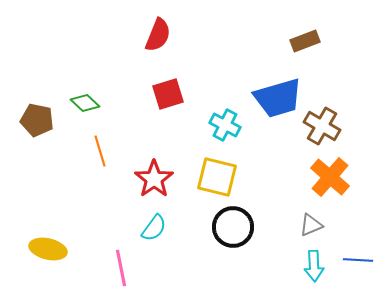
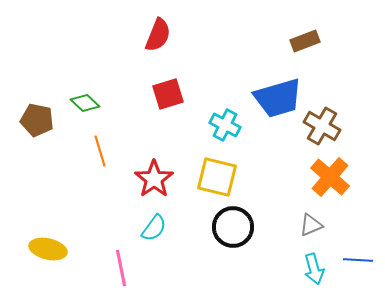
cyan arrow: moved 3 px down; rotated 12 degrees counterclockwise
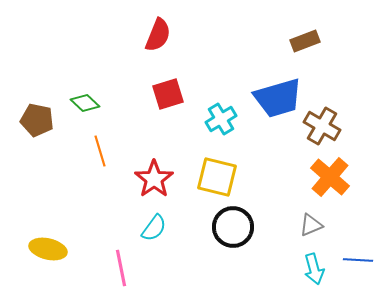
cyan cross: moved 4 px left, 6 px up; rotated 32 degrees clockwise
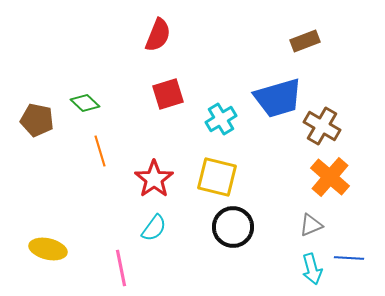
blue line: moved 9 px left, 2 px up
cyan arrow: moved 2 px left
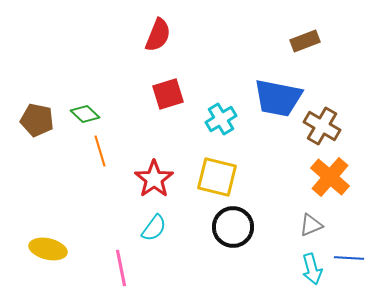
blue trapezoid: rotated 27 degrees clockwise
green diamond: moved 11 px down
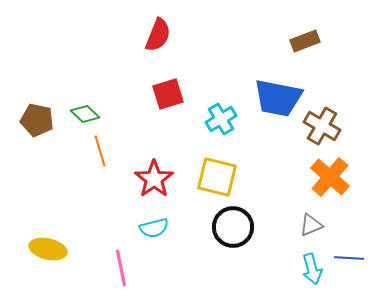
cyan semicircle: rotated 40 degrees clockwise
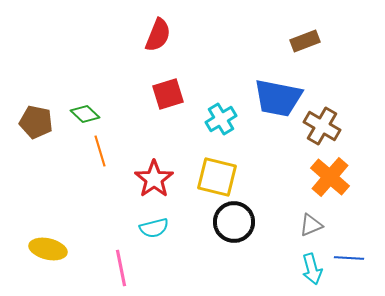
brown pentagon: moved 1 px left, 2 px down
black circle: moved 1 px right, 5 px up
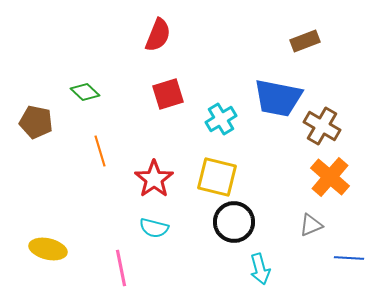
green diamond: moved 22 px up
cyan semicircle: rotated 28 degrees clockwise
cyan arrow: moved 52 px left
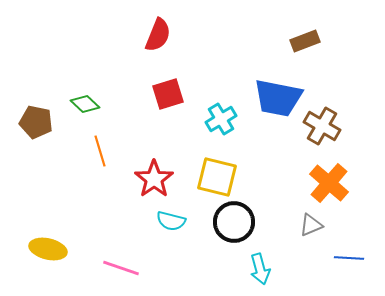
green diamond: moved 12 px down
orange cross: moved 1 px left, 6 px down
cyan semicircle: moved 17 px right, 7 px up
pink line: rotated 60 degrees counterclockwise
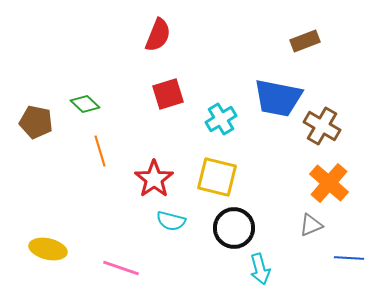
black circle: moved 6 px down
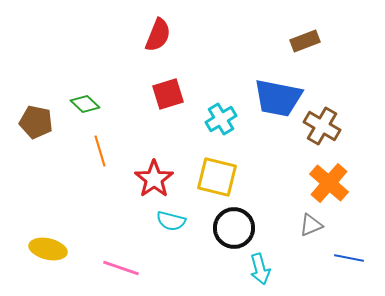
blue line: rotated 8 degrees clockwise
